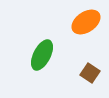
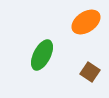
brown square: moved 1 px up
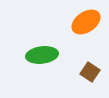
green ellipse: rotated 56 degrees clockwise
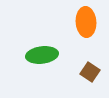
orange ellipse: rotated 60 degrees counterclockwise
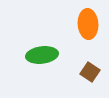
orange ellipse: moved 2 px right, 2 px down
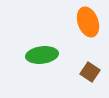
orange ellipse: moved 2 px up; rotated 16 degrees counterclockwise
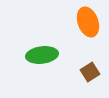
brown square: rotated 24 degrees clockwise
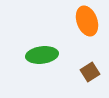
orange ellipse: moved 1 px left, 1 px up
